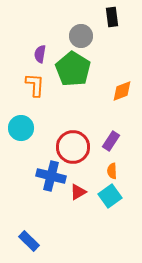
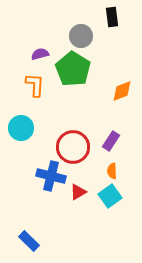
purple semicircle: rotated 66 degrees clockwise
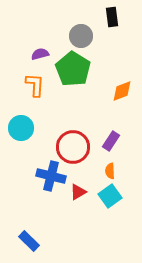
orange semicircle: moved 2 px left
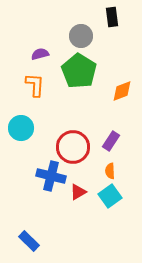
green pentagon: moved 6 px right, 2 px down
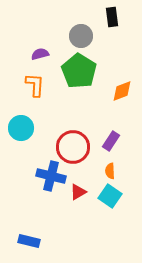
cyan square: rotated 20 degrees counterclockwise
blue rectangle: rotated 30 degrees counterclockwise
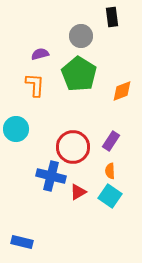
green pentagon: moved 3 px down
cyan circle: moved 5 px left, 1 px down
blue rectangle: moved 7 px left, 1 px down
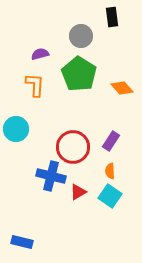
orange diamond: moved 3 px up; rotated 70 degrees clockwise
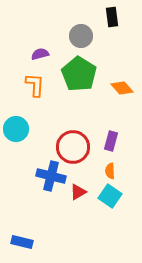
purple rectangle: rotated 18 degrees counterclockwise
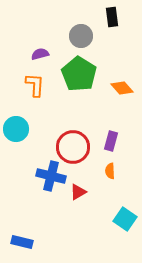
cyan square: moved 15 px right, 23 px down
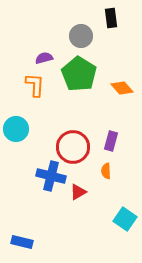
black rectangle: moved 1 px left, 1 px down
purple semicircle: moved 4 px right, 4 px down
orange semicircle: moved 4 px left
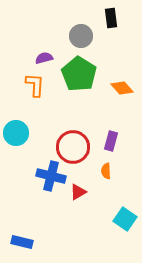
cyan circle: moved 4 px down
